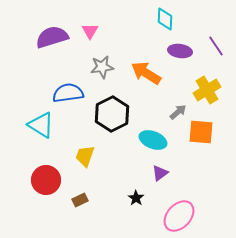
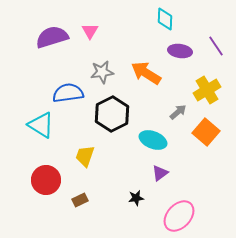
gray star: moved 5 px down
orange square: moved 5 px right; rotated 36 degrees clockwise
black star: rotated 28 degrees clockwise
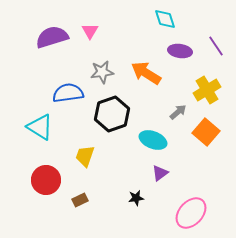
cyan diamond: rotated 20 degrees counterclockwise
black hexagon: rotated 8 degrees clockwise
cyan triangle: moved 1 px left, 2 px down
pink ellipse: moved 12 px right, 3 px up
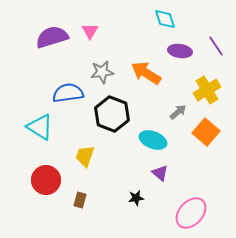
black hexagon: rotated 20 degrees counterclockwise
purple triangle: rotated 42 degrees counterclockwise
brown rectangle: rotated 49 degrees counterclockwise
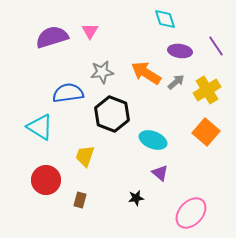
gray arrow: moved 2 px left, 30 px up
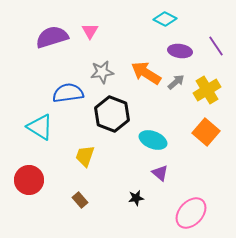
cyan diamond: rotated 45 degrees counterclockwise
red circle: moved 17 px left
brown rectangle: rotated 56 degrees counterclockwise
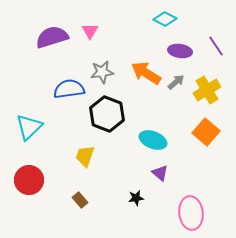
blue semicircle: moved 1 px right, 4 px up
black hexagon: moved 5 px left
cyan triangle: moved 11 px left; rotated 44 degrees clockwise
pink ellipse: rotated 48 degrees counterclockwise
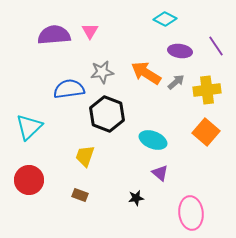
purple semicircle: moved 2 px right, 2 px up; rotated 12 degrees clockwise
yellow cross: rotated 24 degrees clockwise
brown rectangle: moved 5 px up; rotated 28 degrees counterclockwise
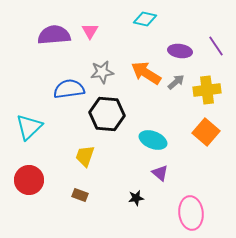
cyan diamond: moved 20 px left; rotated 15 degrees counterclockwise
black hexagon: rotated 16 degrees counterclockwise
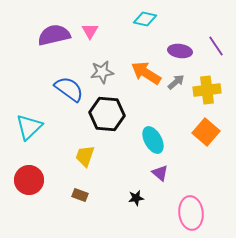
purple semicircle: rotated 8 degrees counterclockwise
blue semicircle: rotated 44 degrees clockwise
cyan ellipse: rotated 40 degrees clockwise
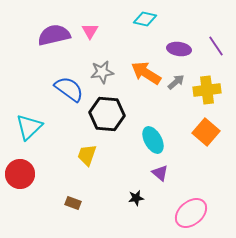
purple ellipse: moved 1 px left, 2 px up
yellow trapezoid: moved 2 px right, 1 px up
red circle: moved 9 px left, 6 px up
brown rectangle: moved 7 px left, 8 px down
pink ellipse: rotated 56 degrees clockwise
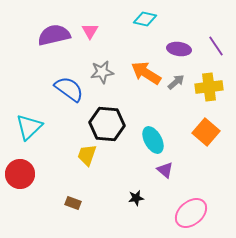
yellow cross: moved 2 px right, 3 px up
black hexagon: moved 10 px down
purple triangle: moved 5 px right, 3 px up
